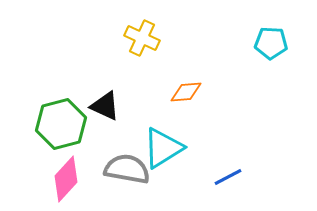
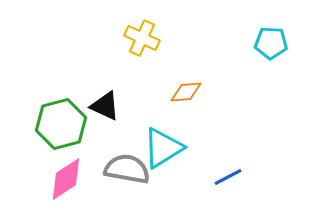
pink diamond: rotated 15 degrees clockwise
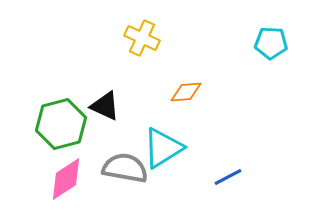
gray semicircle: moved 2 px left, 1 px up
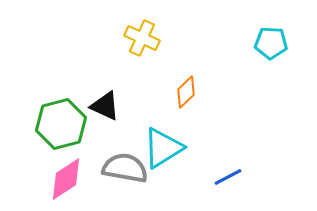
orange diamond: rotated 40 degrees counterclockwise
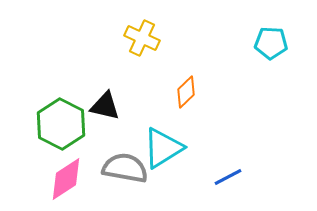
black triangle: rotated 12 degrees counterclockwise
green hexagon: rotated 18 degrees counterclockwise
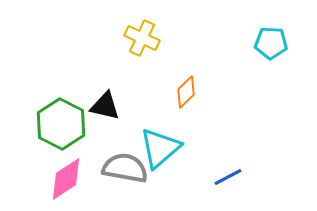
cyan triangle: moved 3 px left; rotated 9 degrees counterclockwise
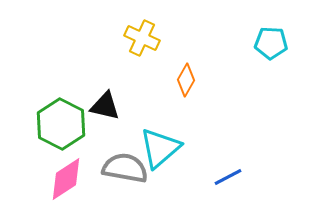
orange diamond: moved 12 px up; rotated 16 degrees counterclockwise
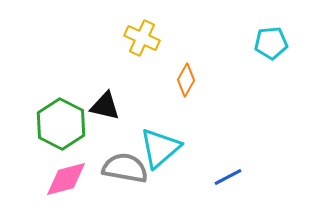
cyan pentagon: rotated 8 degrees counterclockwise
pink diamond: rotated 18 degrees clockwise
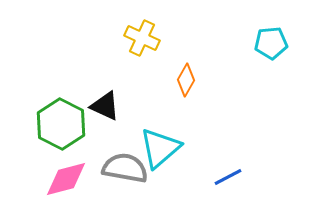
black triangle: rotated 12 degrees clockwise
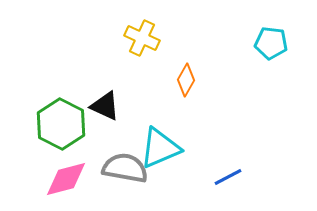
cyan pentagon: rotated 12 degrees clockwise
cyan triangle: rotated 18 degrees clockwise
